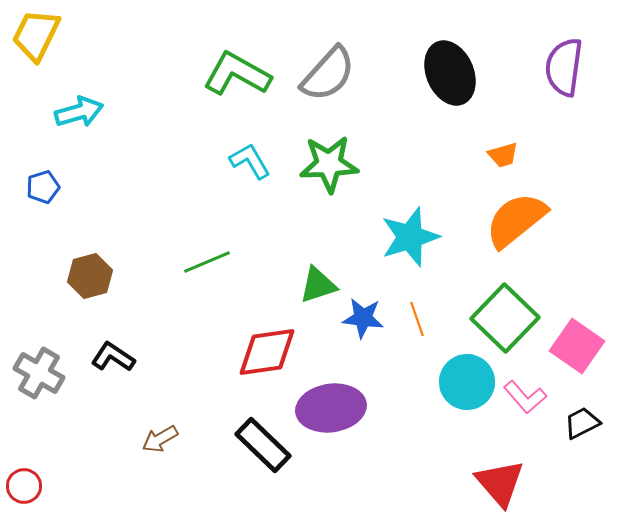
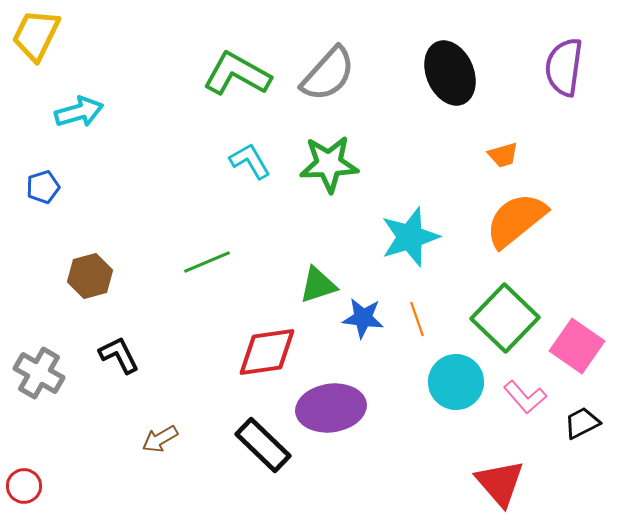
black L-shape: moved 6 px right, 2 px up; rotated 30 degrees clockwise
cyan circle: moved 11 px left
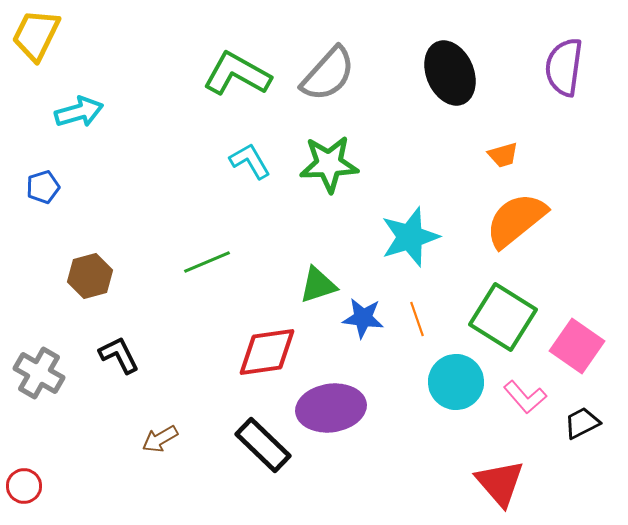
green square: moved 2 px left, 1 px up; rotated 12 degrees counterclockwise
